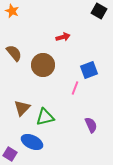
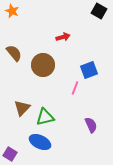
blue ellipse: moved 8 px right
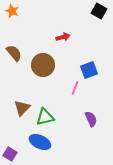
purple semicircle: moved 6 px up
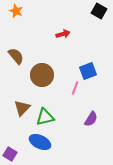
orange star: moved 4 px right
red arrow: moved 3 px up
brown semicircle: moved 2 px right, 3 px down
brown circle: moved 1 px left, 10 px down
blue square: moved 1 px left, 1 px down
purple semicircle: rotated 56 degrees clockwise
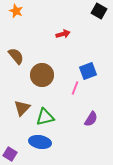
blue ellipse: rotated 15 degrees counterclockwise
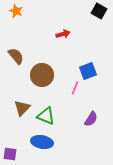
green triangle: moved 1 px right, 1 px up; rotated 36 degrees clockwise
blue ellipse: moved 2 px right
purple square: rotated 24 degrees counterclockwise
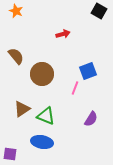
brown circle: moved 1 px up
brown triangle: moved 1 px down; rotated 12 degrees clockwise
